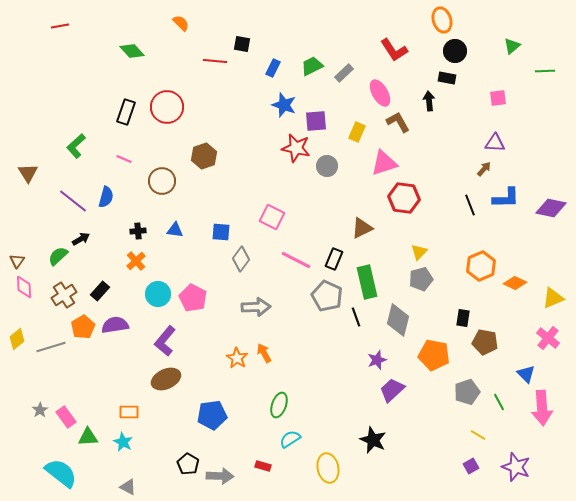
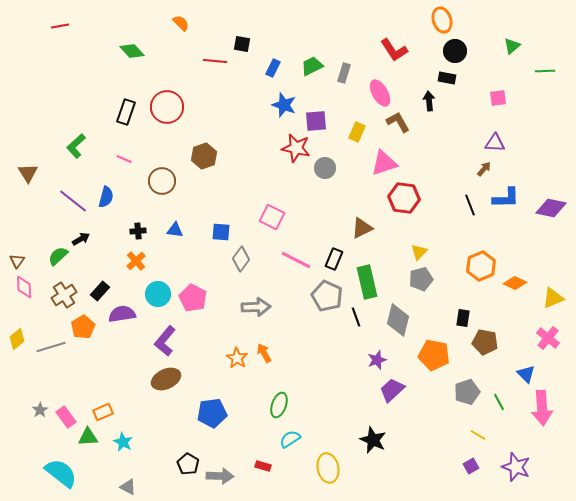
gray rectangle at (344, 73): rotated 30 degrees counterclockwise
gray circle at (327, 166): moved 2 px left, 2 px down
purple semicircle at (115, 325): moved 7 px right, 11 px up
orange rectangle at (129, 412): moved 26 px left; rotated 24 degrees counterclockwise
blue pentagon at (212, 415): moved 2 px up
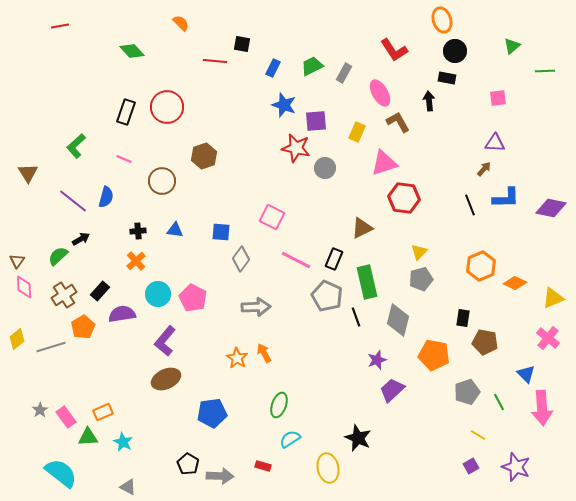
gray rectangle at (344, 73): rotated 12 degrees clockwise
black star at (373, 440): moved 15 px left, 2 px up
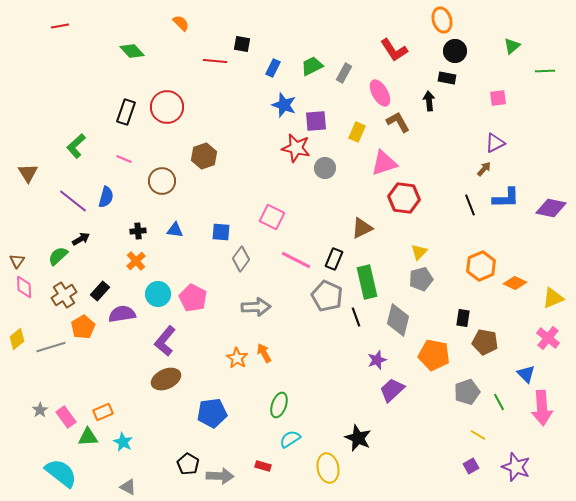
purple triangle at (495, 143): rotated 30 degrees counterclockwise
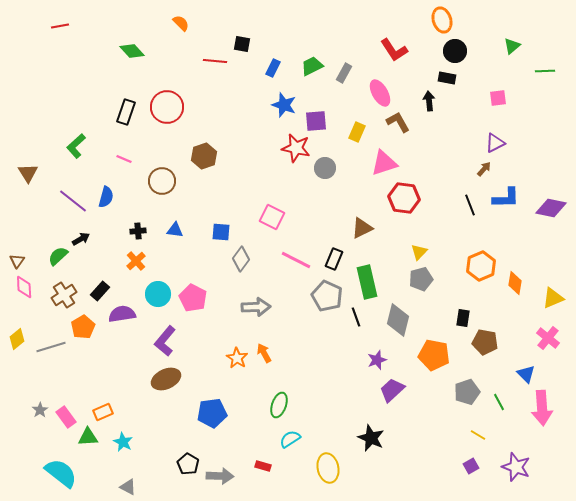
orange diamond at (515, 283): rotated 75 degrees clockwise
black star at (358, 438): moved 13 px right
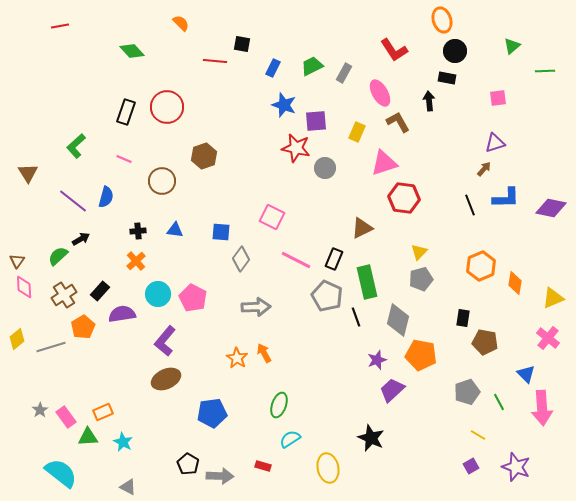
purple triangle at (495, 143): rotated 10 degrees clockwise
orange pentagon at (434, 355): moved 13 px left
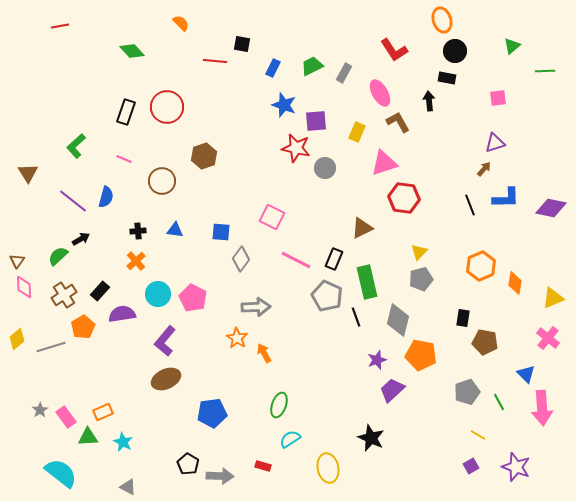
orange star at (237, 358): moved 20 px up
